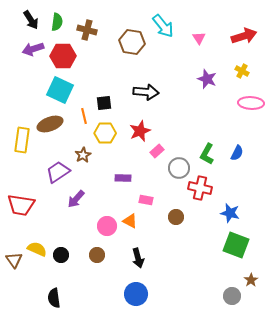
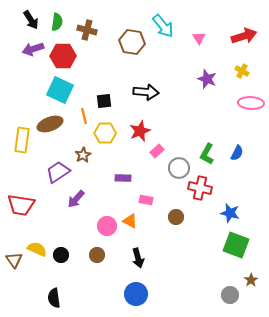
black square at (104, 103): moved 2 px up
gray circle at (232, 296): moved 2 px left, 1 px up
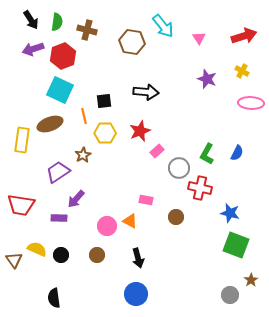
red hexagon at (63, 56): rotated 20 degrees counterclockwise
purple rectangle at (123, 178): moved 64 px left, 40 px down
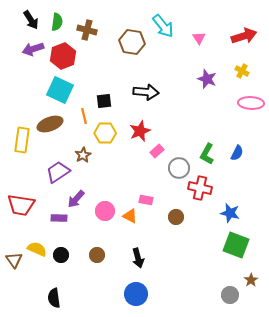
orange triangle at (130, 221): moved 5 px up
pink circle at (107, 226): moved 2 px left, 15 px up
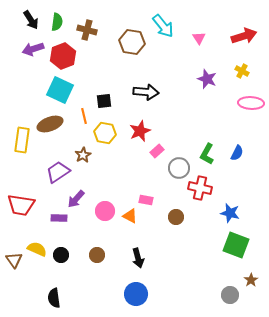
yellow hexagon at (105, 133): rotated 10 degrees clockwise
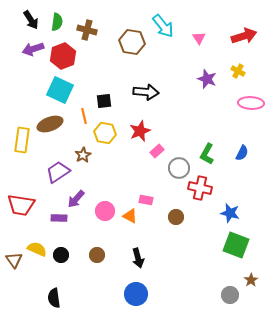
yellow cross at (242, 71): moved 4 px left
blue semicircle at (237, 153): moved 5 px right
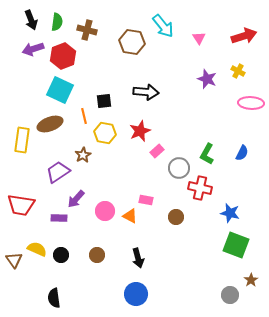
black arrow at (31, 20): rotated 12 degrees clockwise
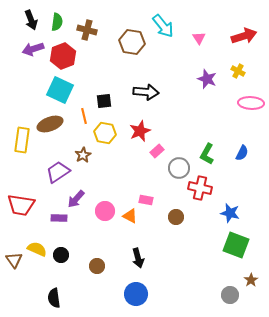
brown circle at (97, 255): moved 11 px down
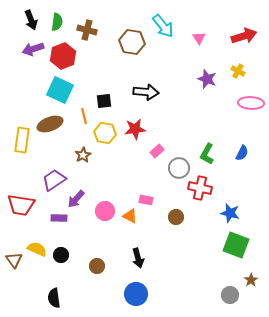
red star at (140, 131): moved 5 px left, 2 px up; rotated 15 degrees clockwise
purple trapezoid at (58, 172): moved 4 px left, 8 px down
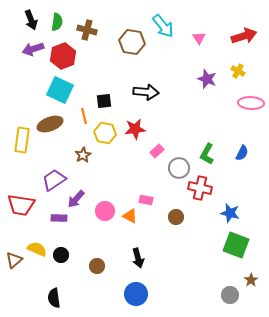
brown triangle at (14, 260): rotated 24 degrees clockwise
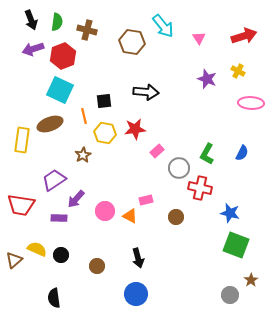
pink rectangle at (146, 200): rotated 24 degrees counterclockwise
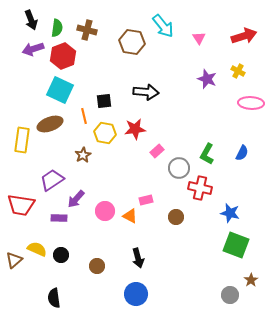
green semicircle at (57, 22): moved 6 px down
purple trapezoid at (54, 180): moved 2 px left
